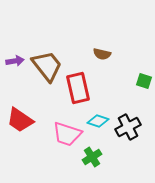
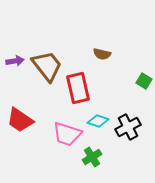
green square: rotated 14 degrees clockwise
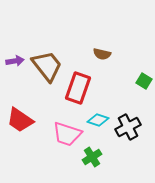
red rectangle: rotated 32 degrees clockwise
cyan diamond: moved 1 px up
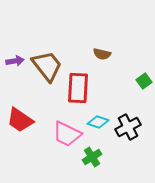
green square: rotated 21 degrees clockwise
red rectangle: rotated 16 degrees counterclockwise
cyan diamond: moved 2 px down
pink trapezoid: rotated 8 degrees clockwise
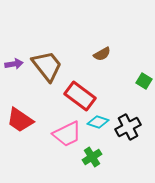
brown semicircle: rotated 42 degrees counterclockwise
purple arrow: moved 1 px left, 3 px down
green square: rotated 21 degrees counterclockwise
red rectangle: moved 2 px right, 8 px down; rotated 56 degrees counterclockwise
pink trapezoid: rotated 52 degrees counterclockwise
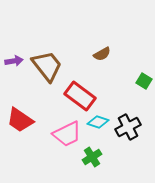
purple arrow: moved 3 px up
